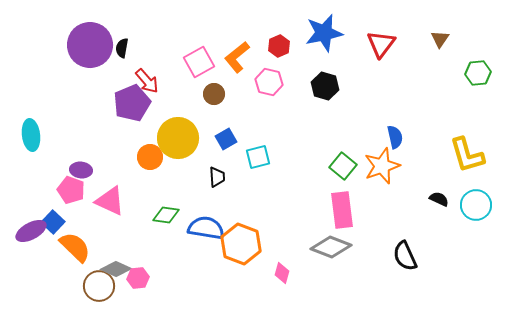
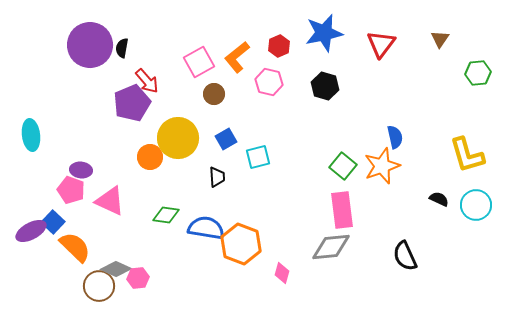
gray diamond at (331, 247): rotated 27 degrees counterclockwise
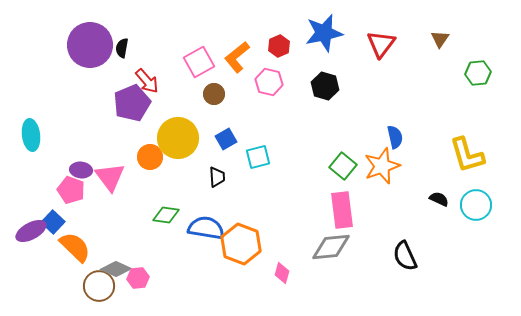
pink triangle at (110, 201): moved 24 px up; rotated 28 degrees clockwise
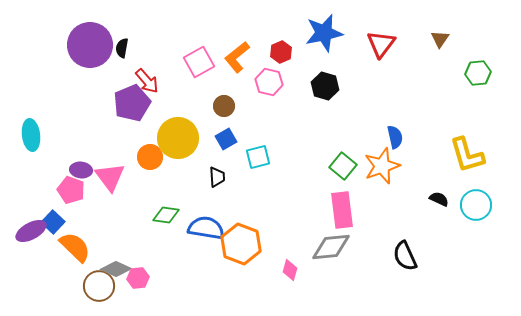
red hexagon at (279, 46): moved 2 px right, 6 px down
brown circle at (214, 94): moved 10 px right, 12 px down
pink diamond at (282, 273): moved 8 px right, 3 px up
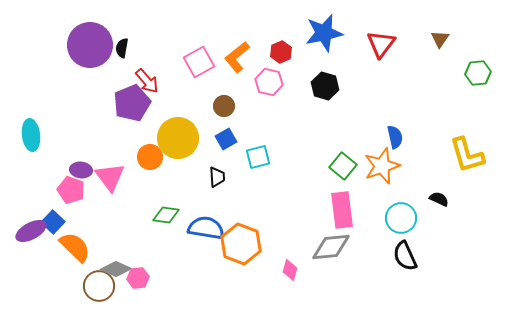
cyan circle at (476, 205): moved 75 px left, 13 px down
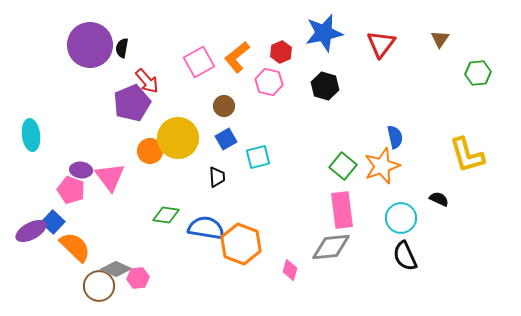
orange circle at (150, 157): moved 6 px up
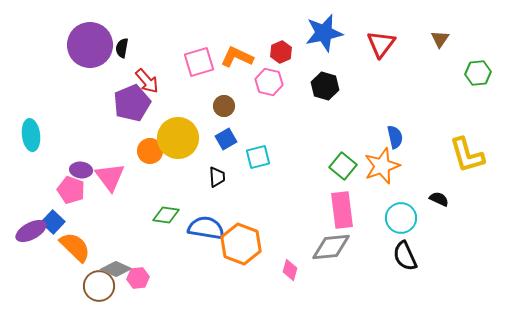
orange L-shape at (237, 57): rotated 64 degrees clockwise
pink square at (199, 62): rotated 12 degrees clockwise
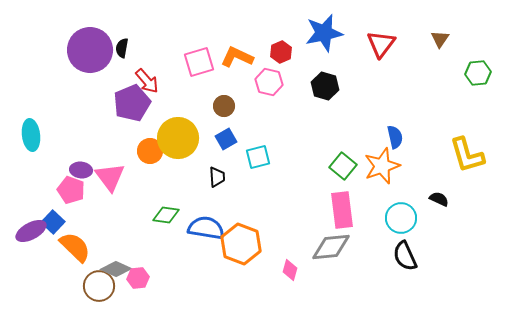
purple circle at (90, 45): moved 5 px down
